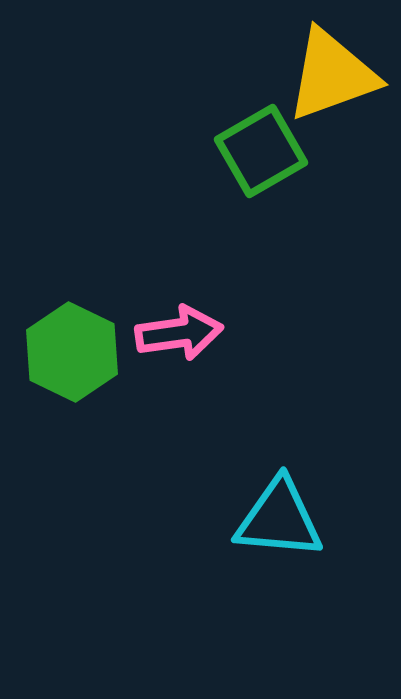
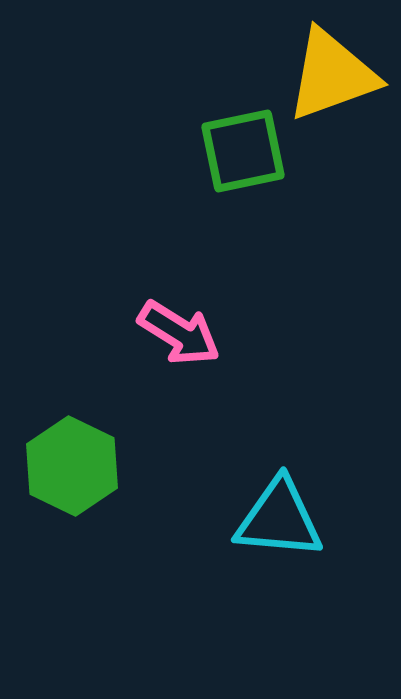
green square: moved 18 px left; rotated 18 degrees clockwise
pink arrow: rotated 40 degrees clockwise
green hexagon: moved 114 px down
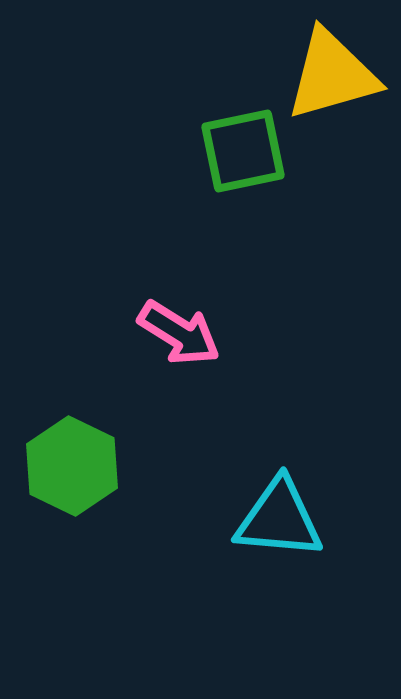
yellow triangle: rotated 4 degrees clockwise
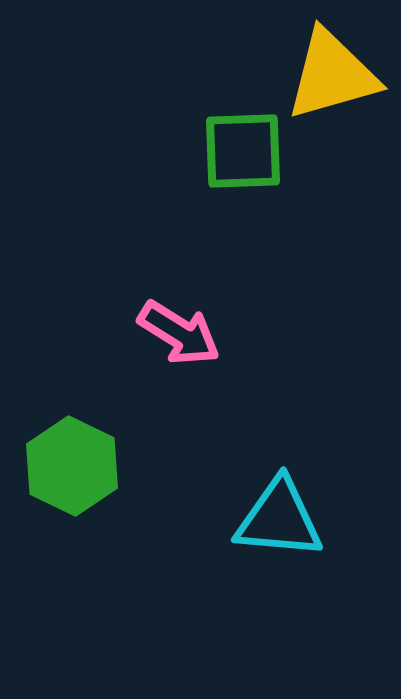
green square: rotated 10 degrees clockwise
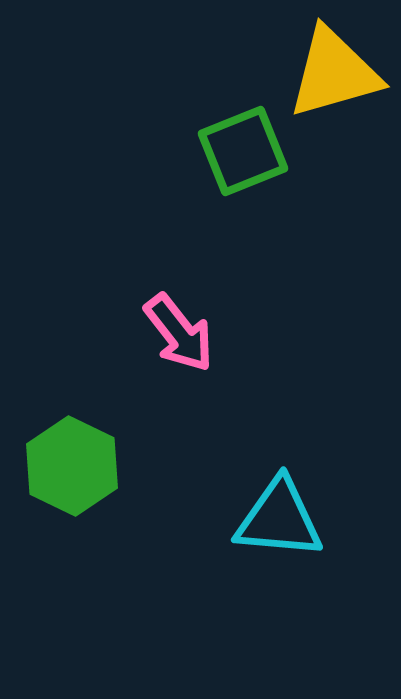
yellow triangle: moved 2 px right, 2 px up
green square: rotated 20 degrees counterclockwise
pink arrow: rotated 20 degrees clockwise
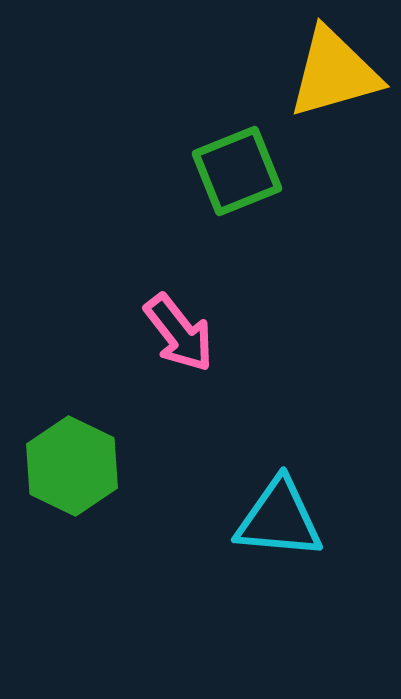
green square: moved 6 px left, 20 px down
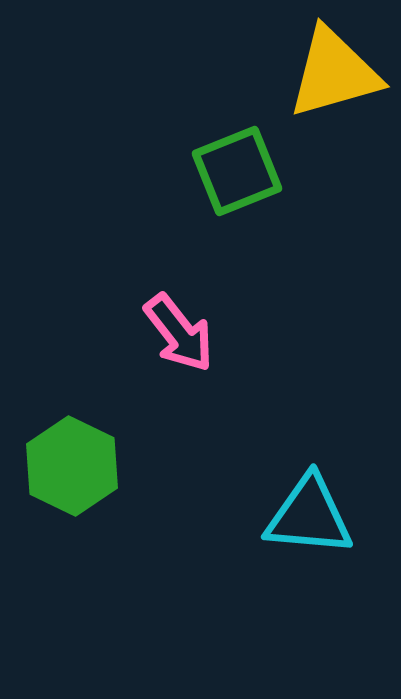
cyan triangle: moved 30 px right, 3 px up
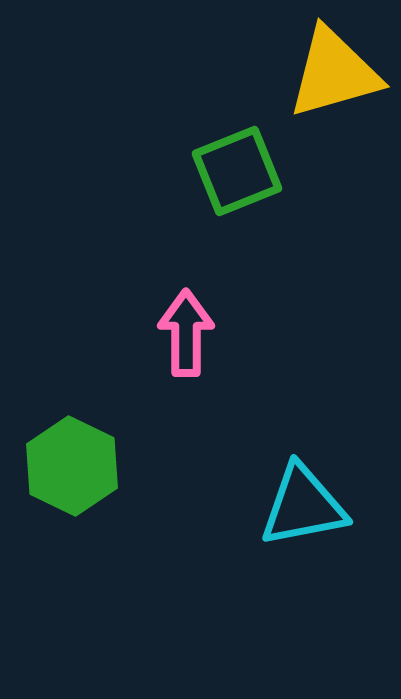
pink arrow: moved 7 px right; rotated 142 degrees counterclockwise
cyan triangle: moved 6 px left, 10 px up; rotated 16 degrees counterclockwise
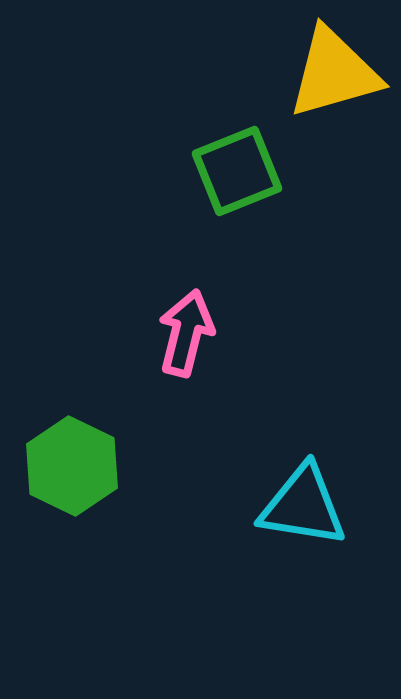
pink arrow: rotated 14 degrees clockwise
cyan triangle: rotated 20 degrees clockwise
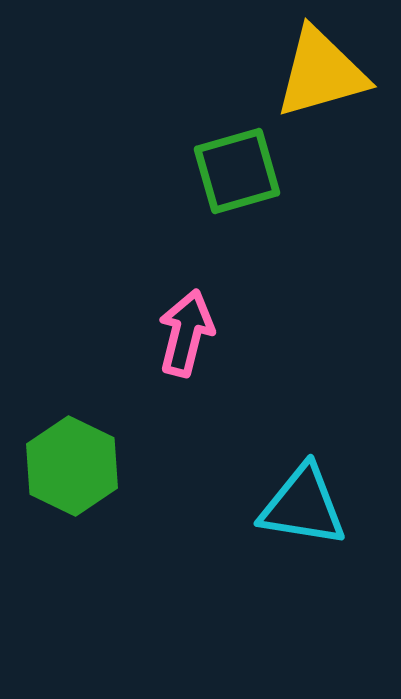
yellow triangle: moved 13 px left
green square: rotated 6 degrees clockwise
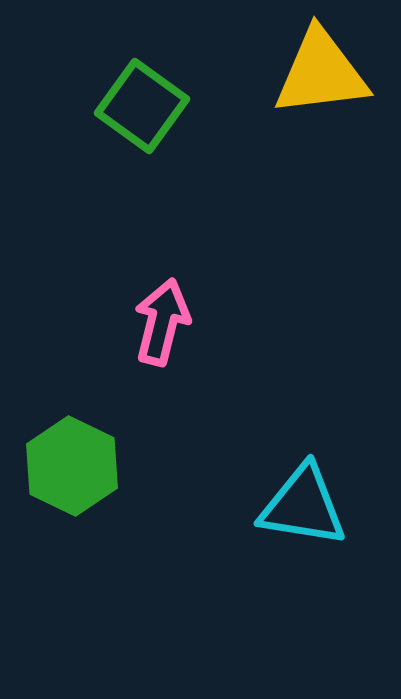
yellow triangle: rotated 9 degrees clockwise
green square: moved 95 px left, 65 px up; rotated 38 degrees counterclockwise
pink arrow: moved 24 px left, 11 px up
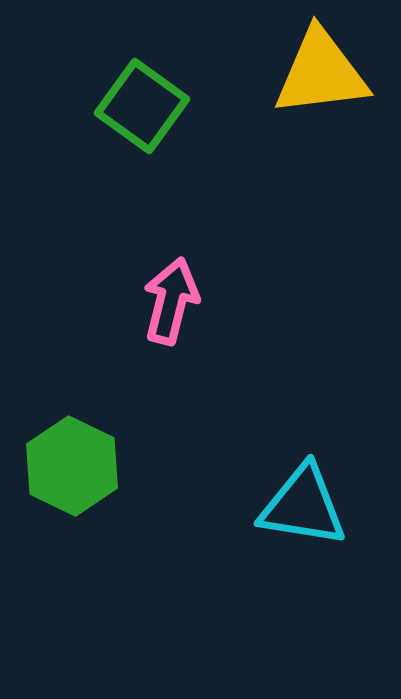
pink arrow: moved 9 px right, 21 px up
